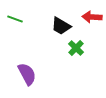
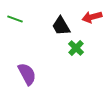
red arrow: rotated 18 degrees counterclockwise
black trapezoid: rotated 30 degrees clockwise
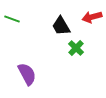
green line: moved 3 px left
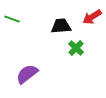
red arrow: rotated 18 degrees counterclockwise
black trapezoid: rotated 115 degrees clockwise
purple semicircle: rotated 100 degrees counterclockwise
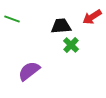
green cross: moved 5 px left, 3 px up
purple semicircle: moved 2 px right, 3 px up
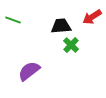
green line: moved 1 px right, 1 px down
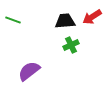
black trapezoid: moved 4 px right, 5 px up
green cross: rotated 21 degrees clockwise
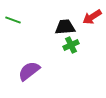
black trapezoid: moved 6 px down
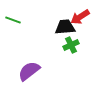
red arrow: moved 12 px left
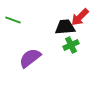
red arrow: rotated 12 degrees counterclockwise
purple semicircle: moved 1 px right, 13 px up
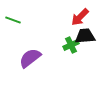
black trapezoid: moved 20 px right, 9 px down
